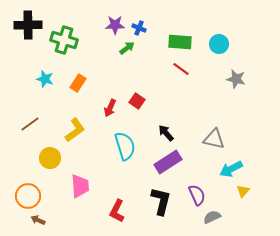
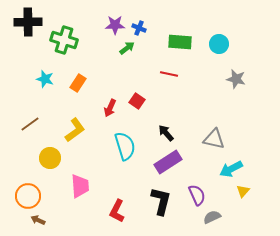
black cross: moved 3 px up
red line: moved 12 px left, 5 px down; rotated 24 degrees counterclockwise
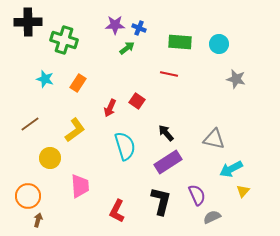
brown arrow: rotated 80 degrees clockwise
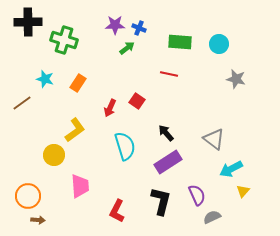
brown line: moved 8 px left, 21 px up
gray triangle: rotated 25 degrees clockwise
yellow circle: moved 4 px right, 3 px up
brown arrow: rotated 80 degrees clockwise
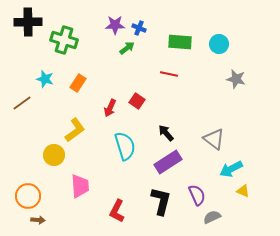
yellow triangle: rotated 48 degrees counterclockwise
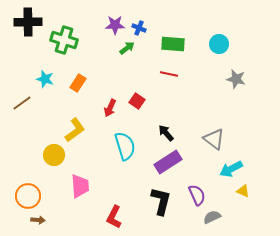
green rectangle: moved 7 px left, 2 px down
red L-shape: moved 3 px left, 6 px down
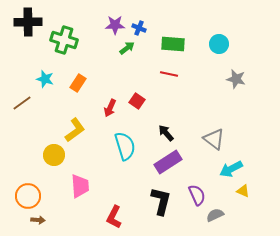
gray semicircle: moved 3 px right, 2 px up
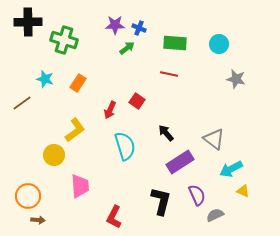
green rectangle: moved 2 px right, 1 px up
red arrow: moved 2 px down
purple rectangle: moved 12 px right
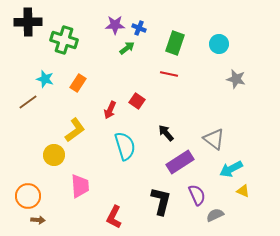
green rectangle: rotated 75 degrees counterclockwise
brown line: moved 6 px right, 1 px up
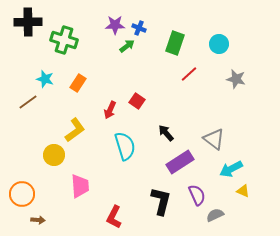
green arrow: moved 2 px up
red line: moved 20 px right; rotated 54 degrees counterclockwise
orange circle: moved 6 px left, 2 px up
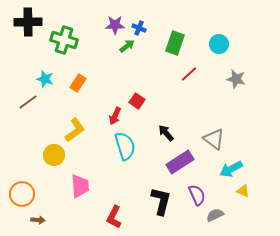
red arrow: moved 5 px right, 6 px down
